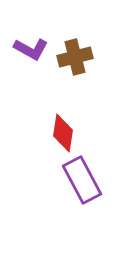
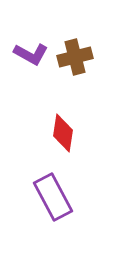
purple L-shape: moved 5 px down
purple rectangle: moved 29 px left, 17 px down
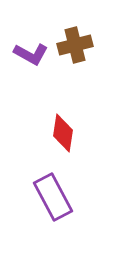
brown cross: moved 12 px up
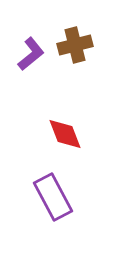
purple L-shape: rotated 68 degrees counterclockwise
red diamond: moved 2 px right, 1 px down; rotated 30 degrees counterclockwise
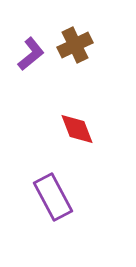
brown cross: rotated 12 degrees counterclockwise
red diamond: moved 12 px right, 5 px up
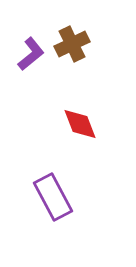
brown cross: moved 3 px left, 1 px up
red diamond: moved 3 px right, 5 px up
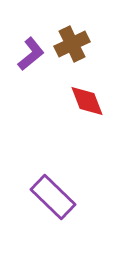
red diamond: moved 7 px right, 23 px up
purple rectangle: rotated 18 degrees counterclockwise
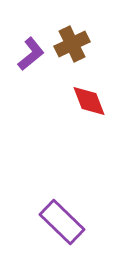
red diamond: moved 2 px right
purple rectangle: moved 9 px right, 25 px down
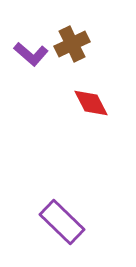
purple L-shape: rotated 80 degrees clockwise
red diamond: moved 2 px right, 2 px down; rotated 6 degrees counterclockwise
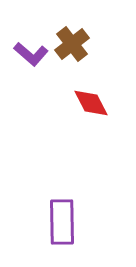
brown cross: rotated 12 degrees counterclockwise
purple rectangle: rotated 45 degrees clockwise
